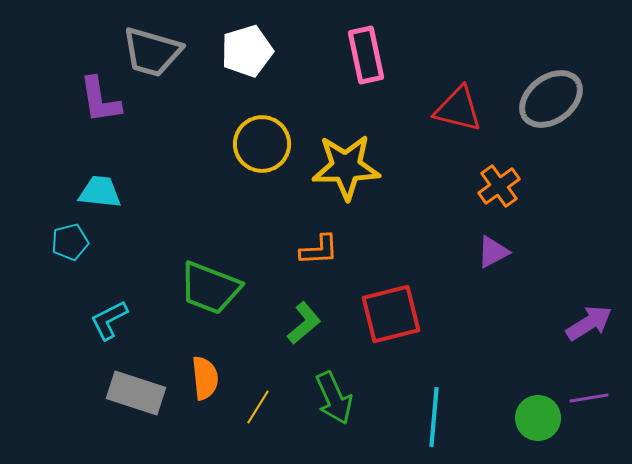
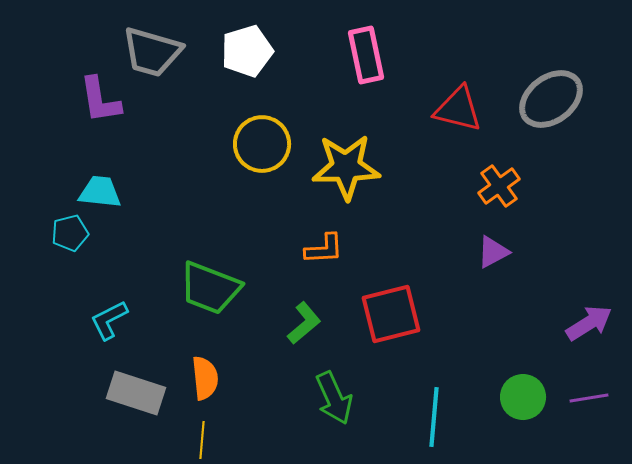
cyan pentagon: moved 9 px up
orange L-shape: moved 5 px right, 1 px up
yellow line: moved 56 px left, 33 px down; rotated 27 degrees counterclockwise
green circle: moved 15 px left, 21 px up
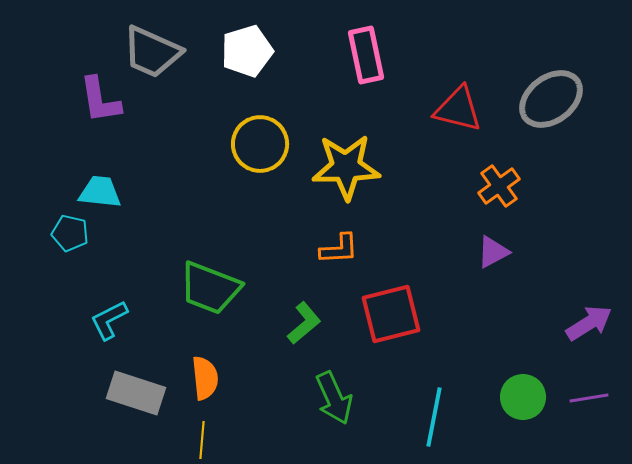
gray trapezoid: rotated 8 degrees clockwise
yellow circle: moved 2 px left
cyan pentagon: rotated 27 degrees clockwise
orange L-shape: moved 15 px right
cyan line: rotated 6 degrees clockwise
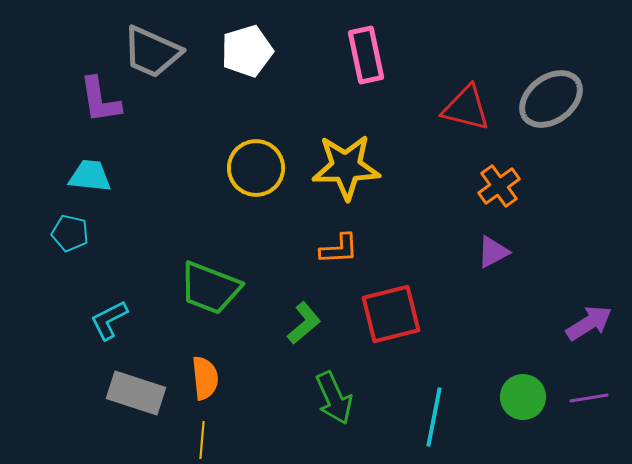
red triangle: moved 8 px right, 1 px up
yellow circle: moved 4 px left, 24 px down
cyan trapezoid: moved 10 px left, 16 px up
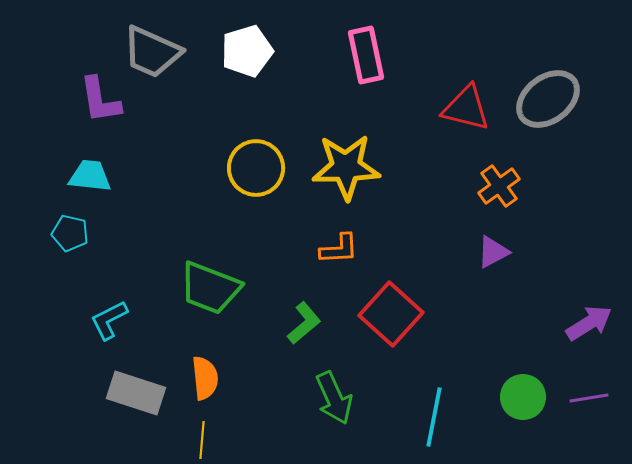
gray ellipse: moved 3 px left
red square: rotated 34 degrees counterclockwise
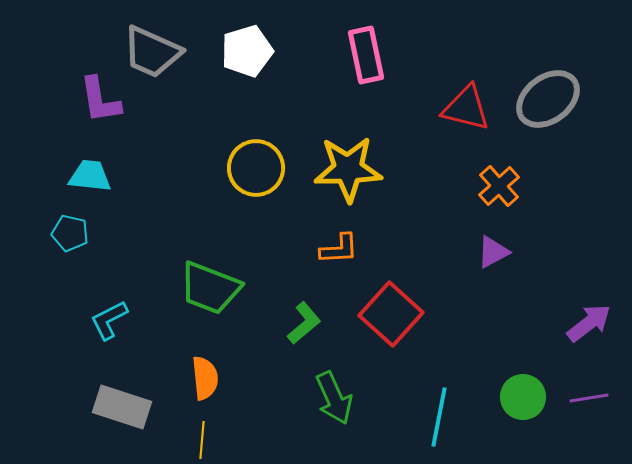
yellow star: moved 2 px right, 2 px down
orange cross: rotated 6 degrees counterclockwise
purple arrow: rotated 6 degrees counterclockwise
gray rectangle: moved 14 px left, 14 px down
cyan line: moved 5 px right
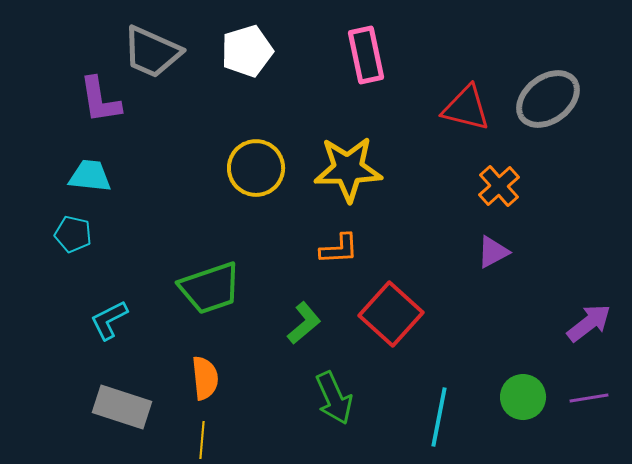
cyan pentagon: moved 3 px right, 1 px down
green trapezoid: rotated 40 degrees counterclockwise
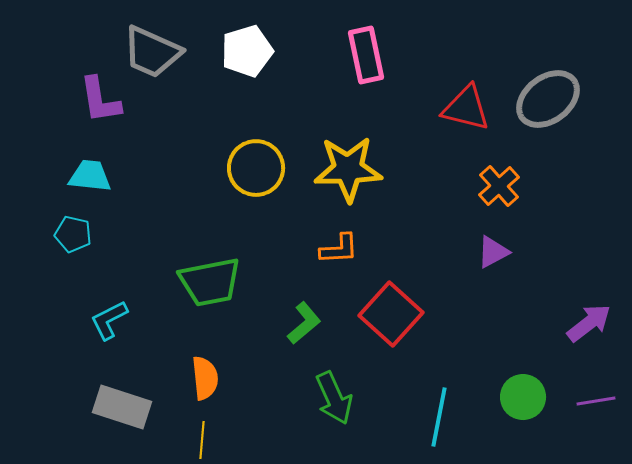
green trapezoid: moved 6 px up; rotated 8 degrees clockwise
purple line: moved 7 px right, 3 px down
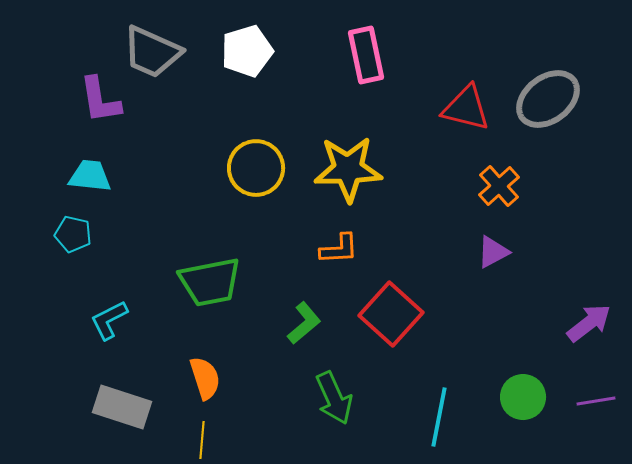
orange semicircle: rotated 12 degrees counterclockwise
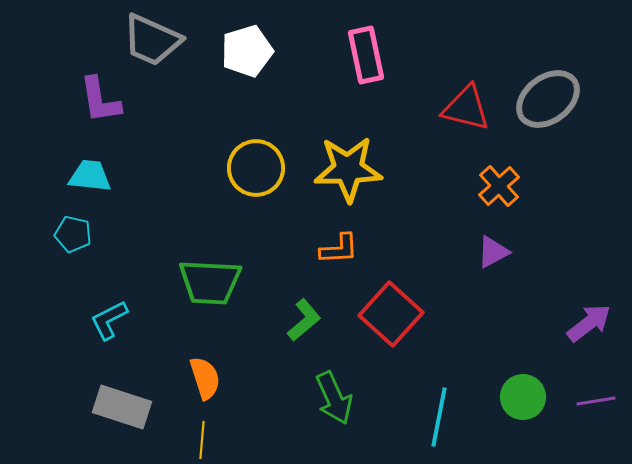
gray trapezoid: moved 12 px up
green trapezoid: rotated 14 degrees clockwise
green L-shape: moved 3 px up
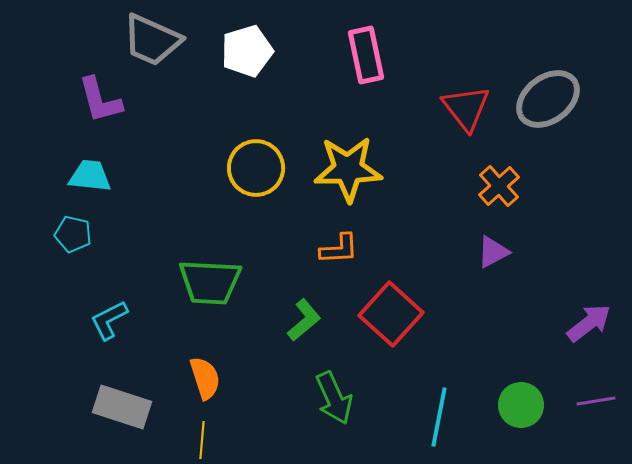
purple L-shape: rotated 6 degrees counterclockwise
red triangle: rotated 38 degrees clockwise
green circle: moved 2 px left, 8 px down
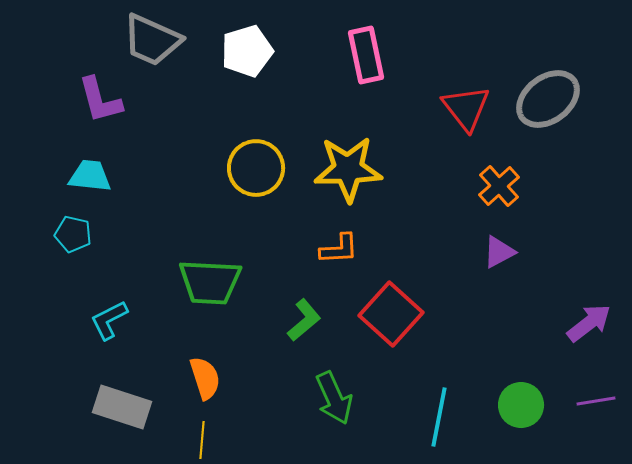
purple triangle: moved 6 px right
